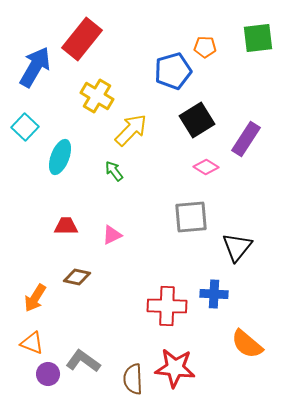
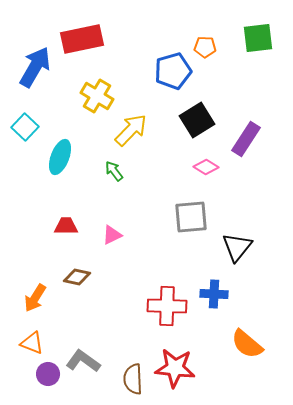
red rectangle: rotated 39 degrees clockwise
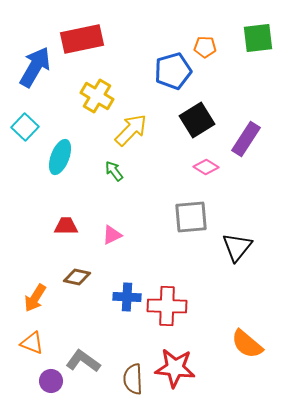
blue cross: moved 87 px left, 3 px down
purple circle: moved 3 px right, 7 px down
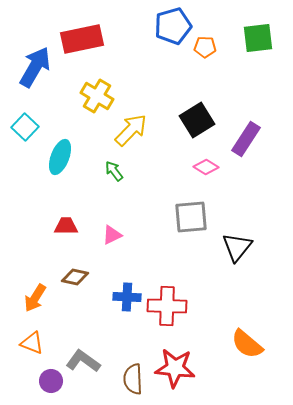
blue pentagon: moved 45 px up
brown diamond: moved 2 px left
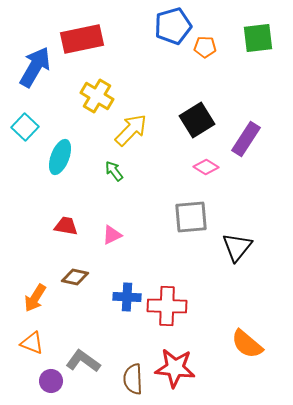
red trapezoid: rotated 10 degrees clockwise
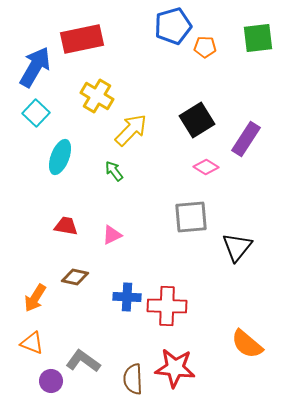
cyan square: moved 11 px right, 14 px up
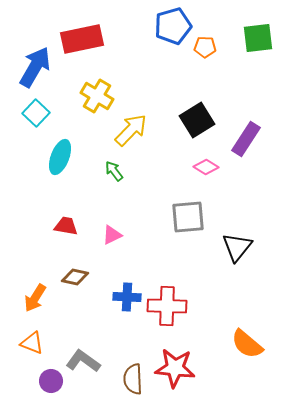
gray square: moved 3 px left
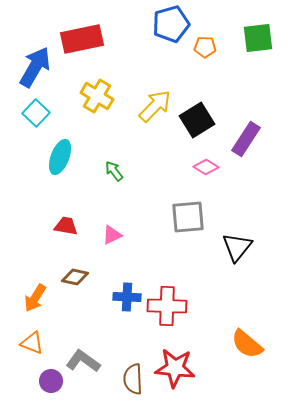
blue pentagon: moved 2 px left, 2 px up
yellow arrow: moved 24 px right, 24 px up
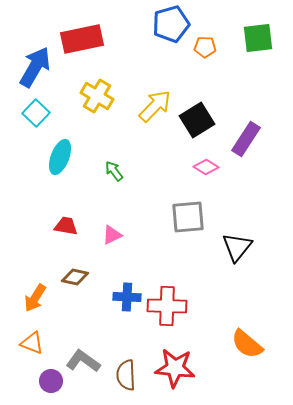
brown semicircle: moved 7 px left, 4 px up
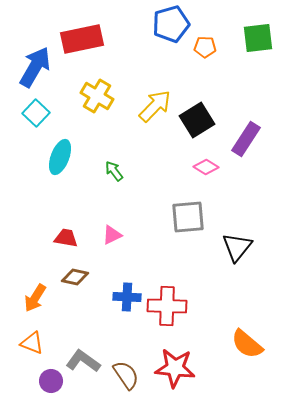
red trapezoid: moved 12 px down
brown semicircle: rotated 148 degrees clockwise
